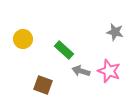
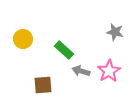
pink star: rotated 20 degrees clockwise
brown square: rotated 24 degrees counterclockwise
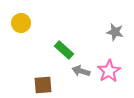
yellow circle: moved 2 px left, 16 px up
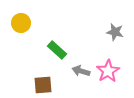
green rectangle: moved 7 px left
pink star: moved 1 px left
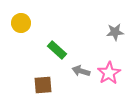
gray star: rotated 18 degrees counterclockwise
pink star: moved 1 px right, 2 px down
